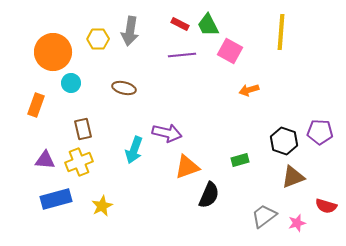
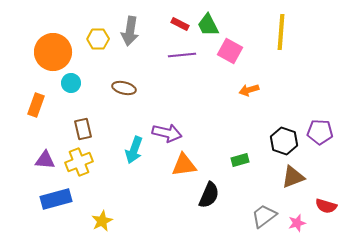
orange triangle: moved 3 px left, 2 px up; rotated 12 degrees clockwise
yellow star: moved 15 px down
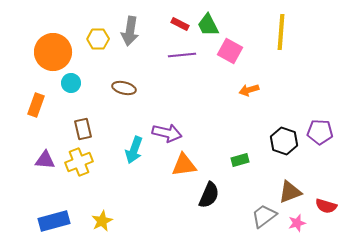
brown triangle: moved 3 px left, 15 px down
blue rectangle: moved 2 px left, 22 px down
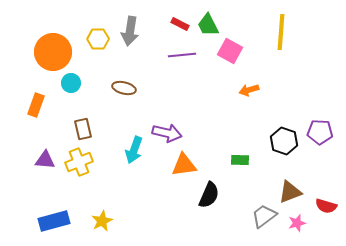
green rectangle: rotated 18 degrees clockwise
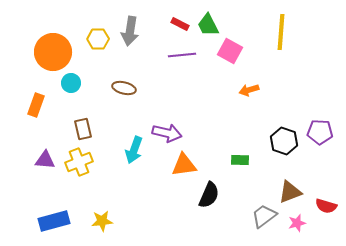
yellow star: rotated 20 degrees clockwise
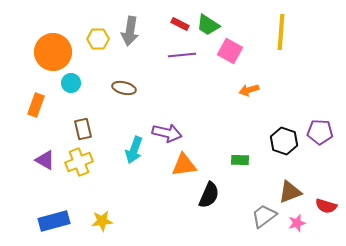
green trapezoid: rotated 30 degrees counterclockwise
purple triangle: rotated 25 degrees clockwise
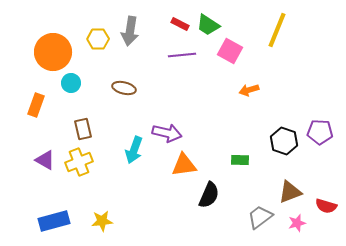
yellow line: moved 4 px left, 2 px up; rotated 18 degrees clockwise
gray trapezoid: moved 4 px left, 1 px down
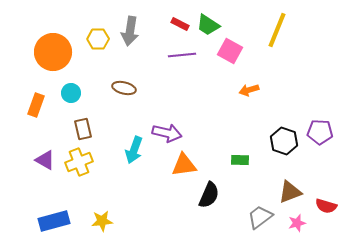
cyan circle: moved 10 px down
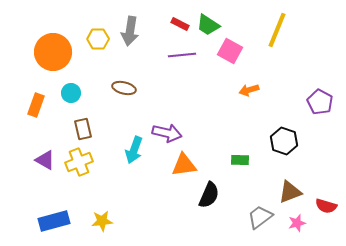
purple pentagon: moved 30 px up; rotated 25 degrees clockwise
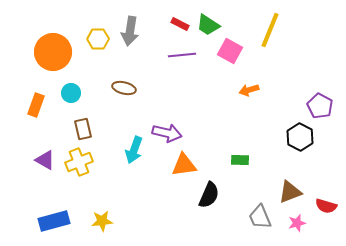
yellow line: moved 7 px left
purple pentagon: moved 4 px down
black hexagon: moved 16 px right, 4 px up; rotated 8 degrees clockwise
gray trapezoid: rotated 76 degrees counterclockwise
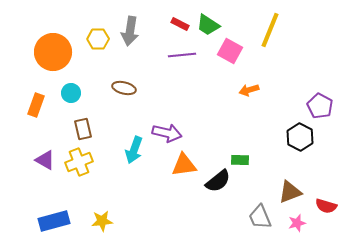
black semicircle: moved 9 px right, 14 px up; rotated 28 degrees clockwise
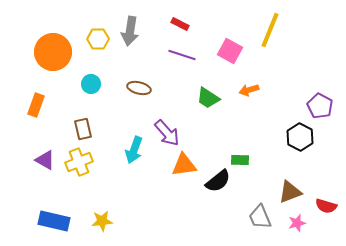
green trapezoid: moved 73 px down
purple line: rotated 24 degrees clockwise
brown ellipse: moved 15 px right
cyan circle: moved 20 px right, 9 px up
purple arrow: rotated 36 degrees clockwise
blue rectangle: rotated 28 degrees clockwise
